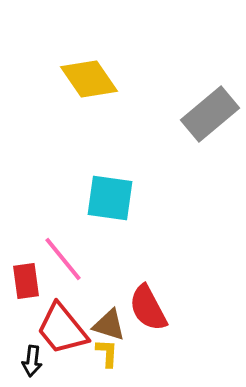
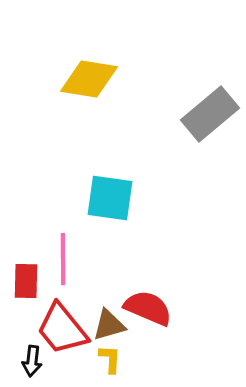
yellow diamond: rotated 46 degrees counterclockwise
pink line: rotated 39 degrees clockwise
red rectangle: rotated 9 degrees clockwise
red semicircle: rotated 141 degrees clockwise
brown triangle: rotated 33 degrees counterclockwise
yellow L-shape: moved 3 px right, 6 px down
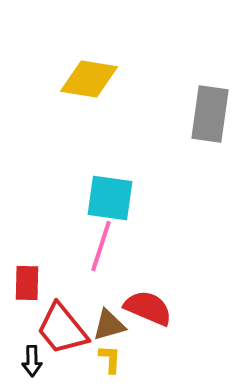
gray rectangle: rotated 42 degrees counterclockwise
pink line: moved 38 px right, 13 px up; rotated 18 degrees clockwise
red rectangle: moved 1 px right, 2 px down
black arrow: rotated 8 degrees counterclockwise
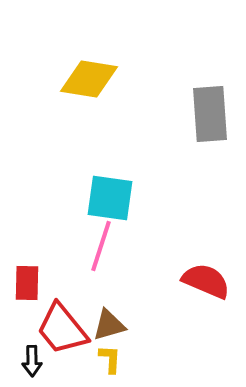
gray rectangle: rotated 12 degrees counterclockwise
red semicircle: moved 58 px right, 27 px up
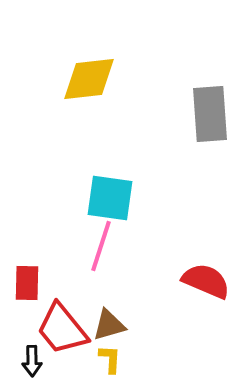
yellow diamond: rotated 16 degrees counterclockwise
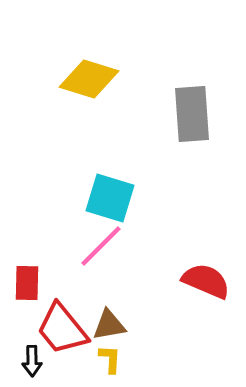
yellow diamond: rotated 24 degrees clockwise
gray rectangle: moved 18 px left
cyan square: rotated 9 degrees clockwise
pink line: rotated 27 degrees clockwise
brown triangle: rotated 6 degrees clockwise
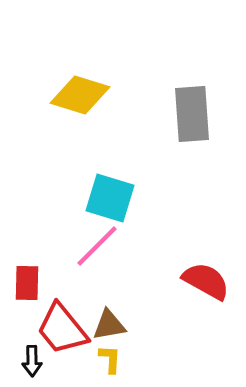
yellow diamond: moved 9 px left, 16 px down
pink line: moved 4 px left
red semicircle: rotated 6 degrees clockwise
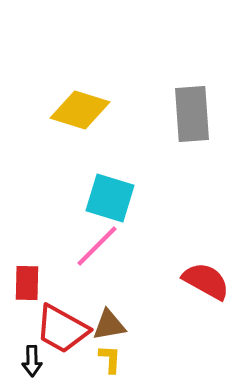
yellow diamond: moved 15 px down
red trapezoid: rotated 22 degrees counterclockwise
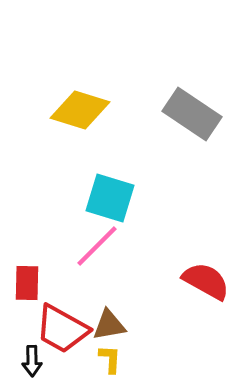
gray rectangle: rotated 52 degrees counterclockwise
